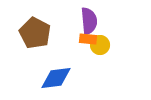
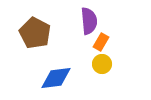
orange rectangle: moved 13 px right, 3 px down; rotated 66 degrees counterclockwise
yellow circle: moved 2 px right, 19 px down
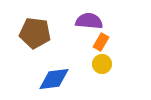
purple semicircle: rotated 80 degrees counterclockwise
brown pentagon: rotated 20 degrees counterclockwise
blue diamond: moved 2 px left, 1 px down
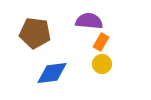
blue diamond: moved 2 px left, 6 px up
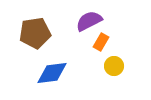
purple semicircle: rotated 32 degrees counterclockwise
brown pentagon: rotated 16 degrees counterclockwise
yellow circle: moved 12 px right, 2 px down
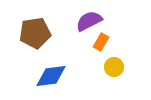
yellow circle: moved 1 px down
blue diamond: moved 1 px left, 3 px down
